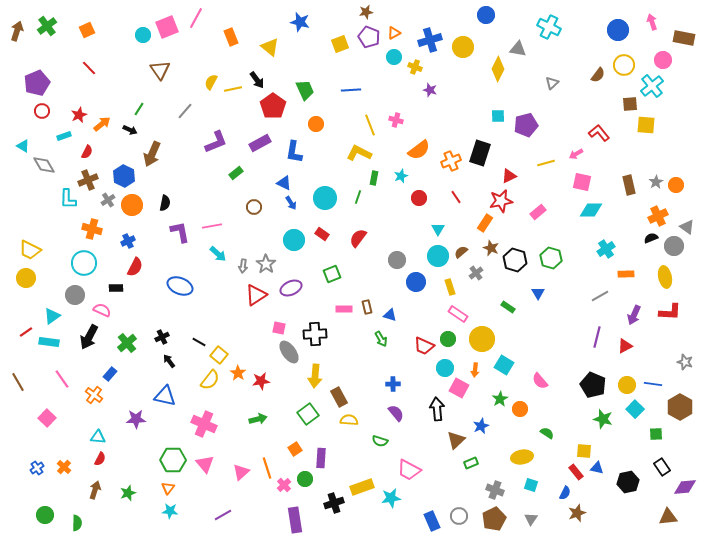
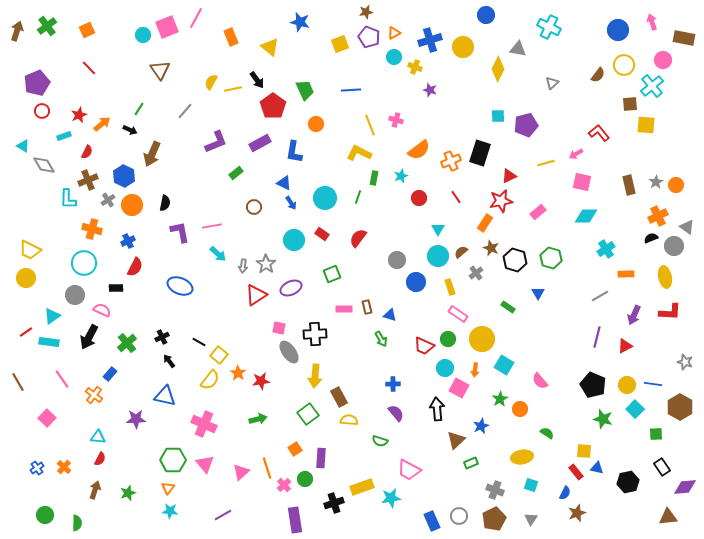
cyan diamond at (591, 210): moved 5 px left, 6 px down
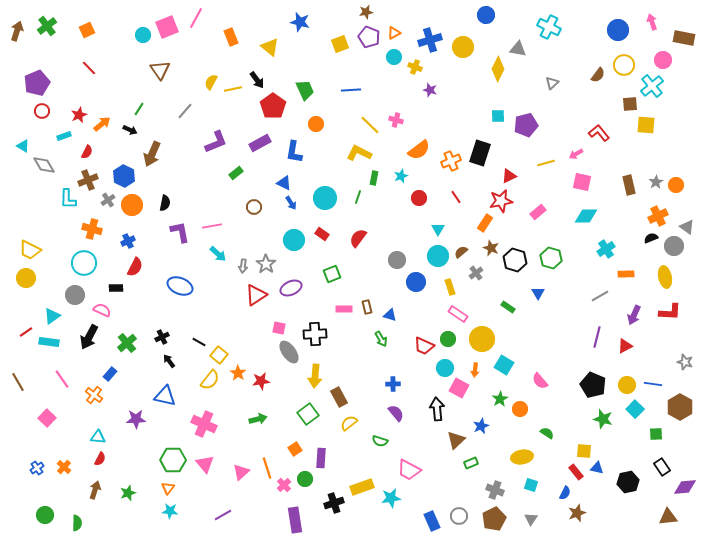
yellow line at (370, 125): rotated 25 degrees counterclockwise
yellow semicircle at (349, 420): moved 3 px down; rotated 42 degrees counterclockwise
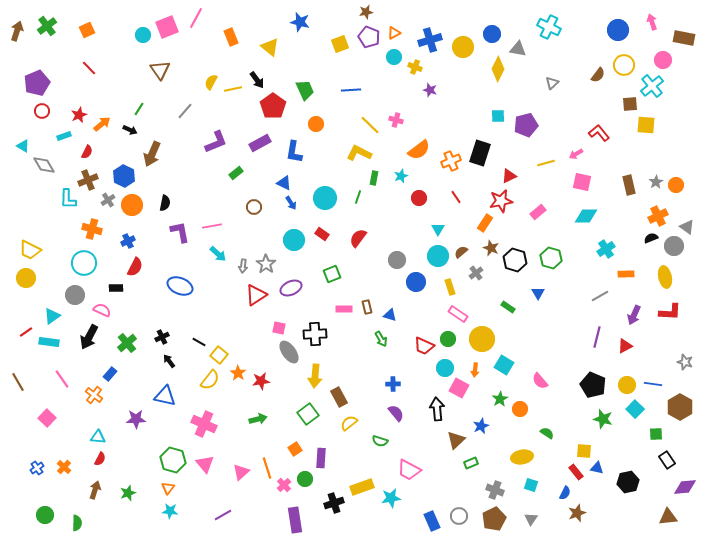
blue circle at (486, 15): moved 6 px right, 19 px down
green hexagon at (173, 460): rotated 15 degrees clockwise
black rectangle at (662, 467): moved 5 px right, 7 px up
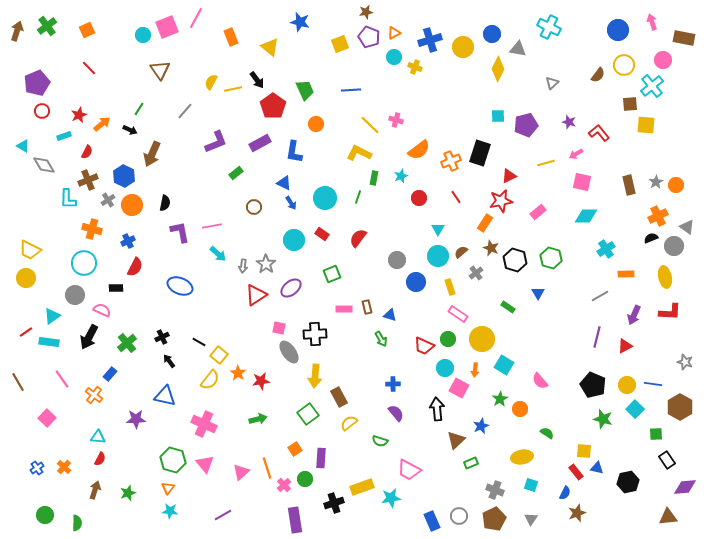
purple star at (430, 90): moved 139 px right, 32 px down
purple ellipse at (291, 288): rotated 15 degrees counterclockwise
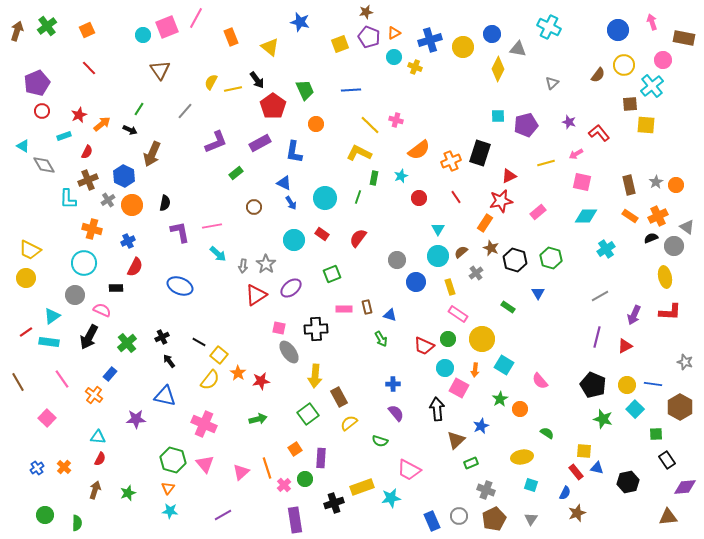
orange rectangle at (626, 274): moved 4 px right, 58 px up; rotated 35 degrees clockwise
black cross at (315, 334): moved 1 px right, 5 px up
gray cross at (495, 490): moved 9 px left
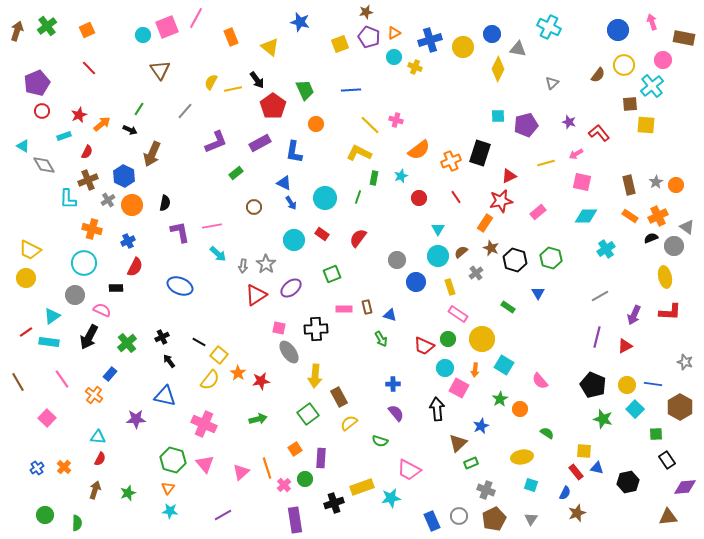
brown triangle at (456, 440): moved 2 px right, 3 px down
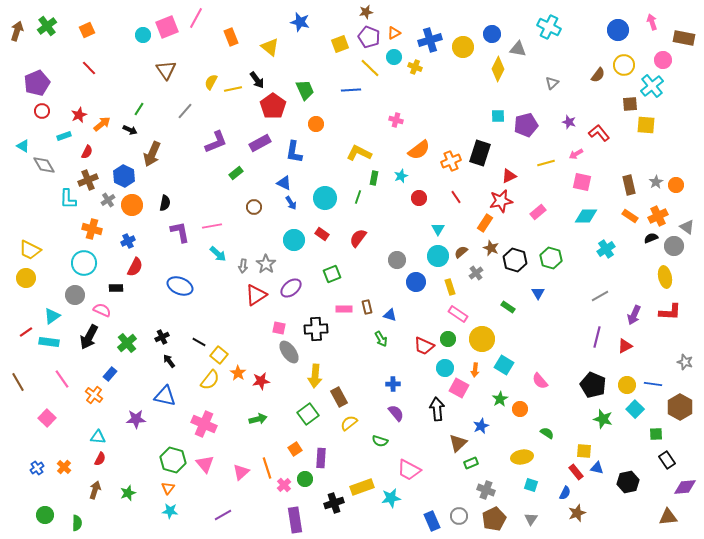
brown triangle at (160, 70): moved 6 px right
yellow line at (370, 125): moved 57 px up
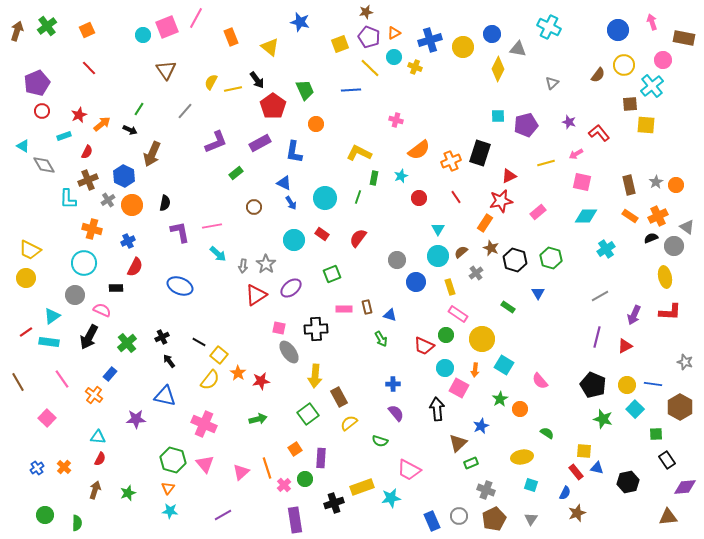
green circle at (448, 339): moved 2 px left, 4 px up
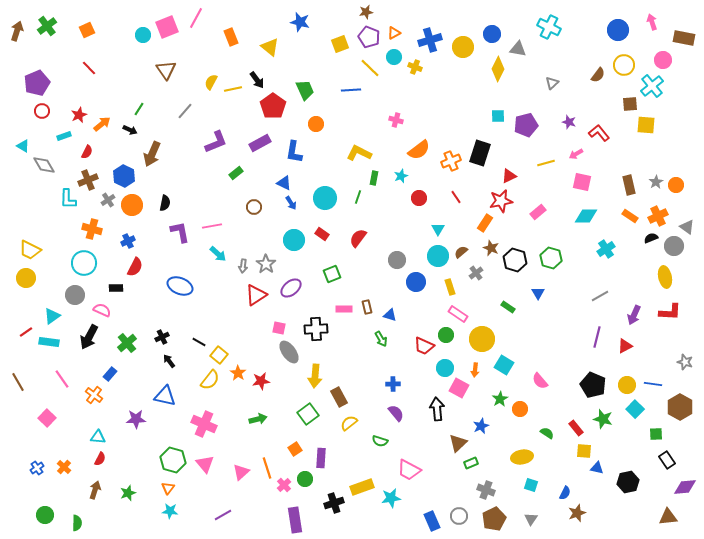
red rectangle at (576, 472): moved 44 px up
